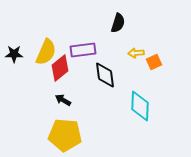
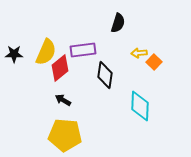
yellow arrow: moved 3 px right
orange square: rotated 21 degrees counterclockwise
black diamond: rotated 16 degrees clockwise
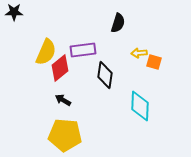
black star: moved 42 px up
orange square: rotated 28 degrees counterclockwise
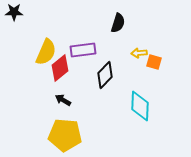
black diamond: rotated 36 degrees clockwise
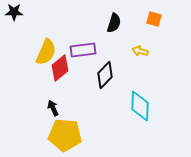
black semicircle: moved 4 px left
yellow arrow: moved 1 px right, 2 px up; rotated 21 degrees clockwise
orange square: moved 43 px up
black arrow: moved 10 px left, 8 px down; rotated 35 degrees clockwise
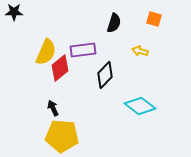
cyan diamond: rotated 56 degrees counterclockwise
yellow pentagon: moved 3 px left, 1 px down
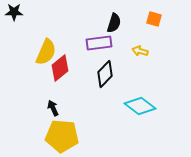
purple rectangle: moved 16 px right, 7 px up
black diamond: moved 1 px up
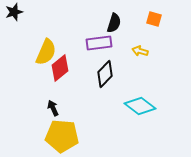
black star: rotated 18 degrees counterclockwise
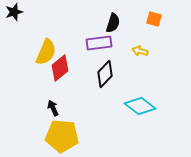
black semicircle: moved 1 px left
